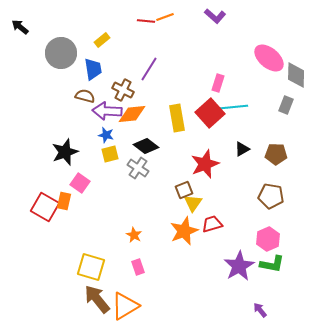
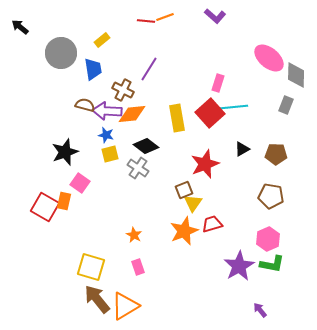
brown semicircle at (85, 96): moved 9 px down
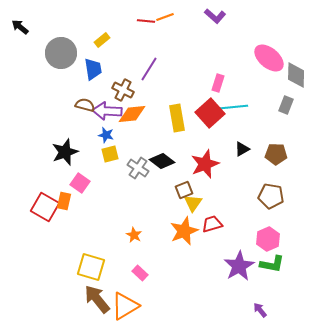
black diamond at (146, 146): moved 16 px right, 15 px down
pink rectangle at (138, 267): moved 2 px right, 6 px down; rotated 28 degrees counterclockwise
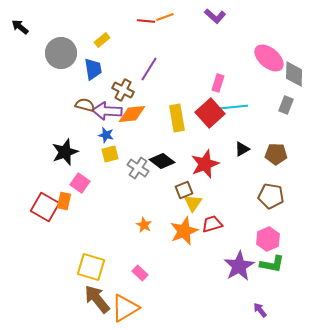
gray diamond at (296, 75): moved 2 px left, 1 px up
orange star at (134, 235): moved 10 px right, 10 px up
orange triangle at (125, 306): moved 2 px down
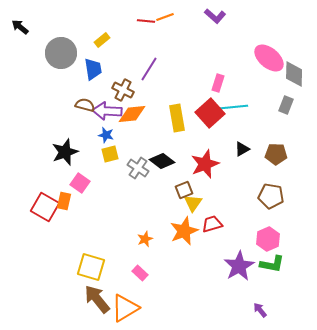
orange star at (144, 225): moved 1 px right, 14 px down; rotated 21 degrees clockwise
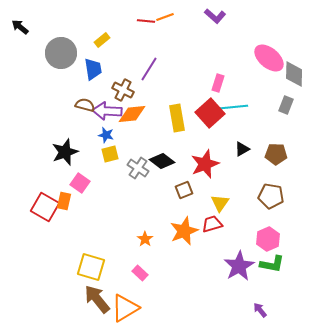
yellow triangle at (193, 203): moved 27 px right
orange star at (145, 239): rotated 14 degrees counterclockwise
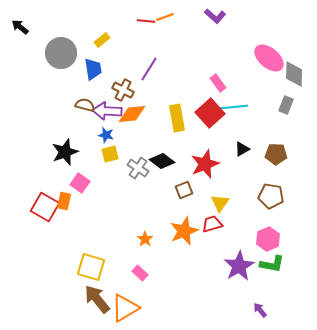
pink rectangle at (218, 83): rotated 54 degrees counterclockwise
